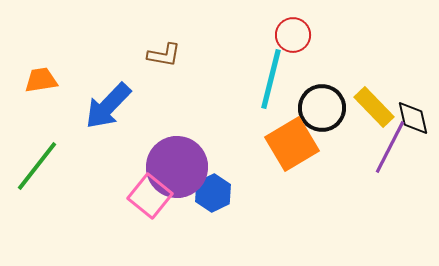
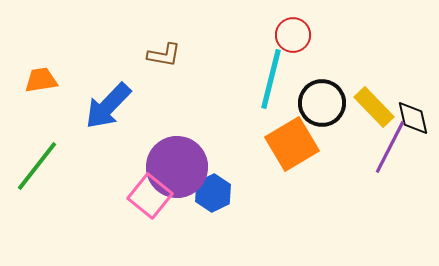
black circle: moved 5 px up
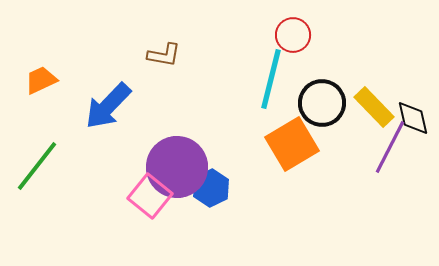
orange trapezoid: rotated 16 degrees counterclockwise
blue hexagon: moved 2 px left, 5 px up
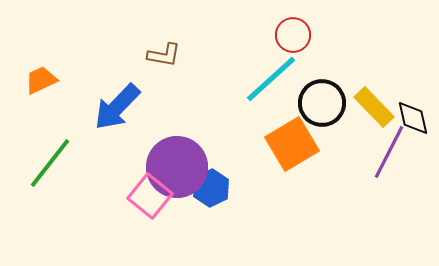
cyan line: rotated 34 degrees clockwise
blue arrow: moved 9 px right, 1 px down
purple line: moved 1 px left, 5 px down
green line: moved 13 px right, 3 px up
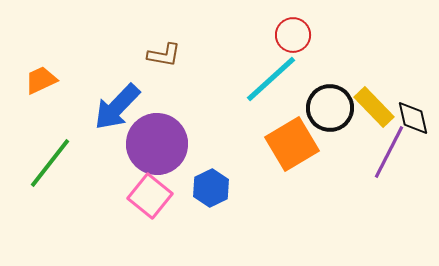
black circle: moved 8 px right, 5 px down
purple circle: moved 20 px left, 23 px up
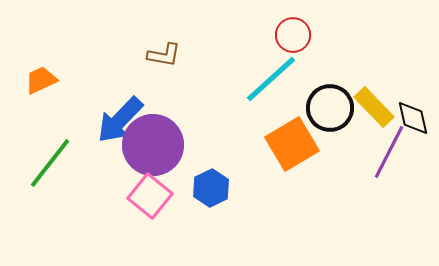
blue arrow: moved 3 px right, 13 px down
purple circle: moved 4 px left, 1 px down
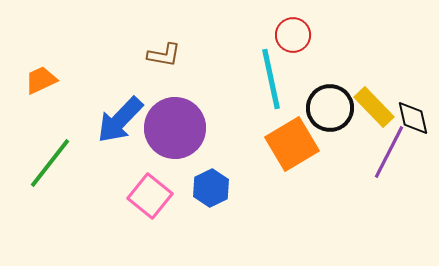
cyan line: rotated 60 degrees counterclockwise
purple circle: moved 22 px right, 17 px up
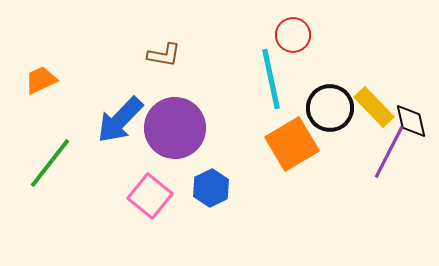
black diamond: moved 2 px left, 3 px down
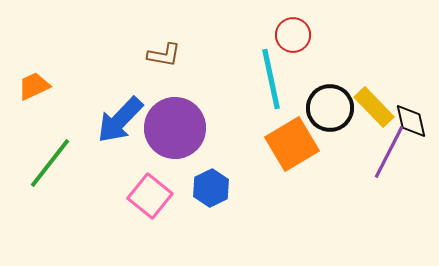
orange trapezoid: moved 7 px left, 6 px down
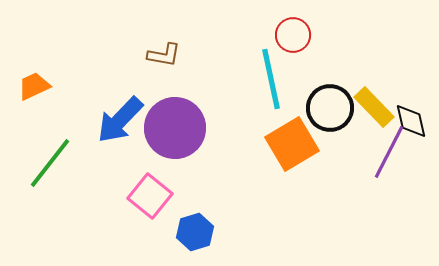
blue hexagon: moved 16 px left, 44 px down; rotated 9 degrees clockwise
